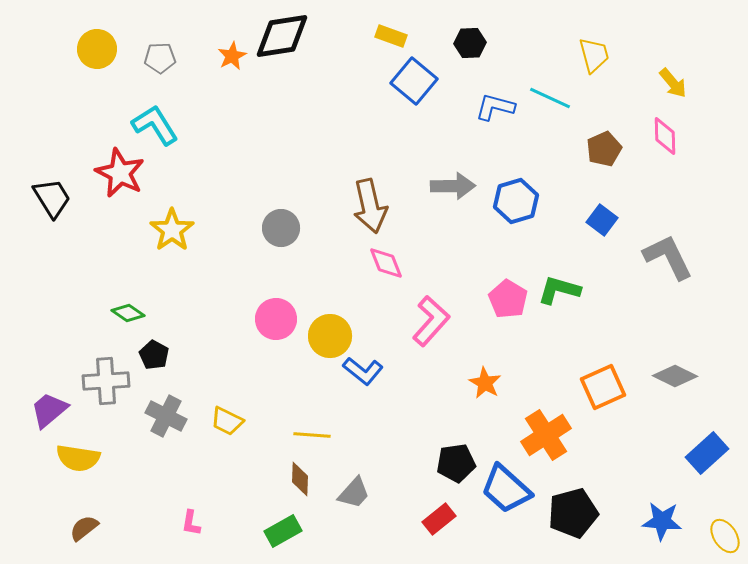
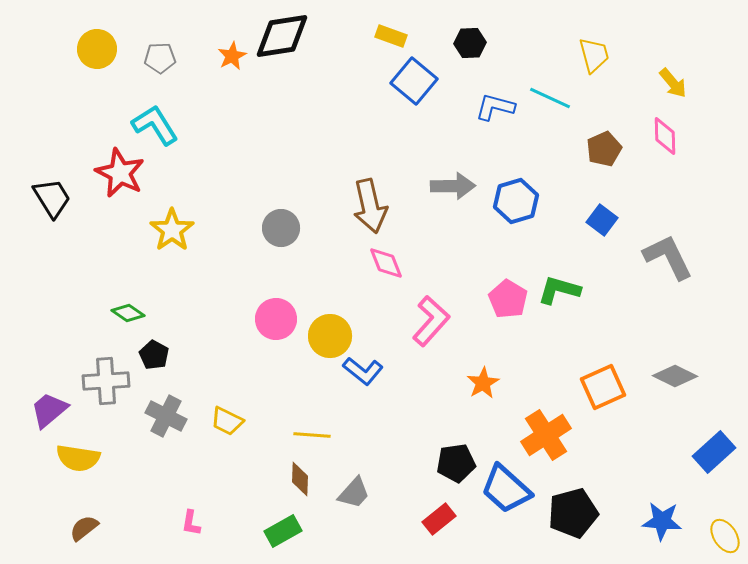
orange star at (485, 383): moved 2 px left; rotated 12 degrees clockwise
blue rectangle at (707, 453): moved 7 px right, 1 px up
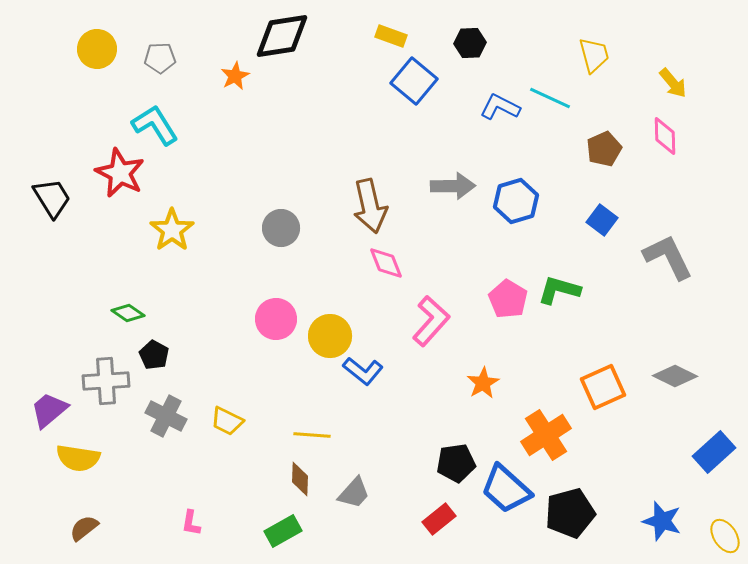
orange star at (232, 56): moved 3 px right, 20 px down
blue L-shape at (495, 107): moved 5 px right; rotated 12 degrees clockwise
black pentagon at (573, 513): moved 3 px left
blue star at (662, 521): rotated 12 degrees clockwise
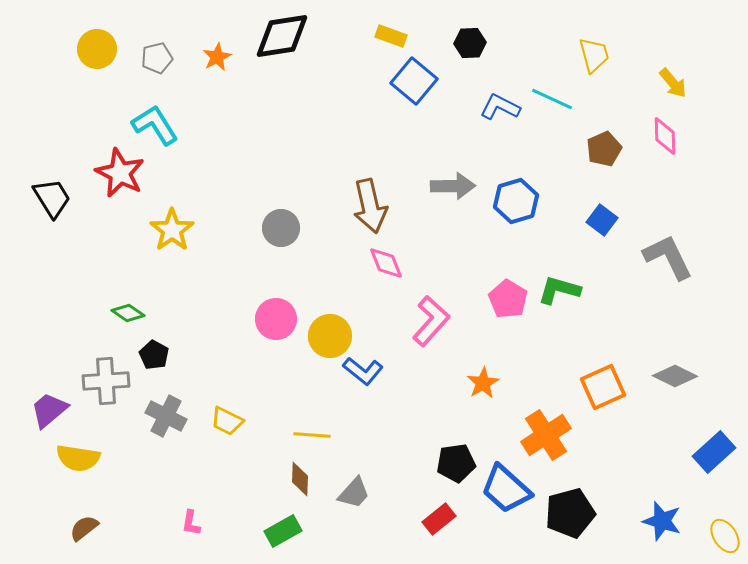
gray pentagon at (160, 58): moved 3 px left; rotated 12 degrees counterclockwise
orange star at (235, 76): moved 18 px left, 19 px up
cyan line at (550, 98): moved 2 px right, 1 px down
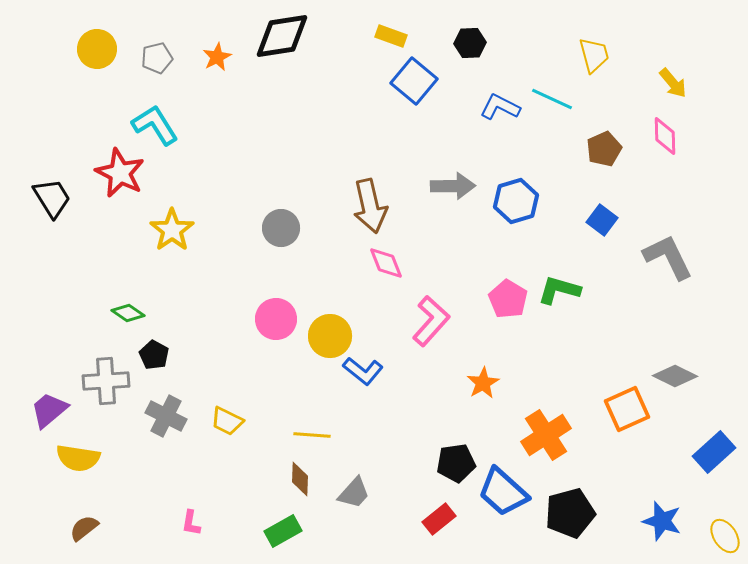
orange square at (603, 387): moved 24 px right, 22 px down
blue trapezoid at (506, 489): moved 3 px left, 3 px down
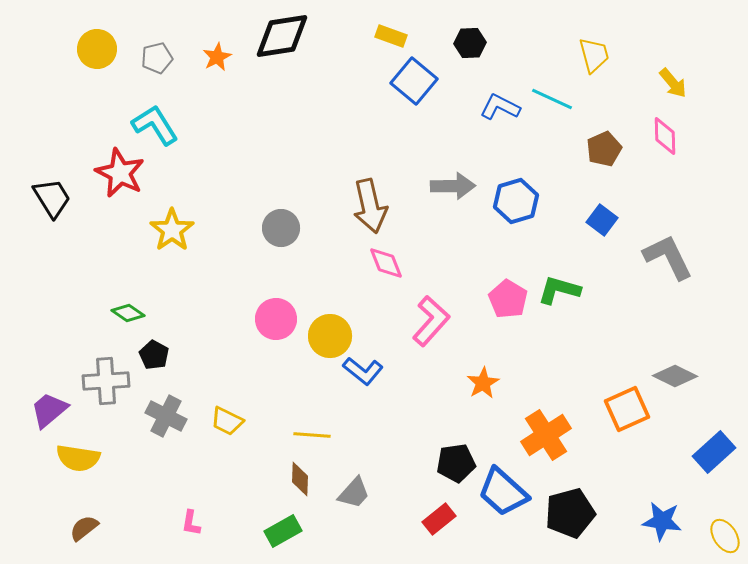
blue star at (662, 521): rotated 9 degrees counterclockwise
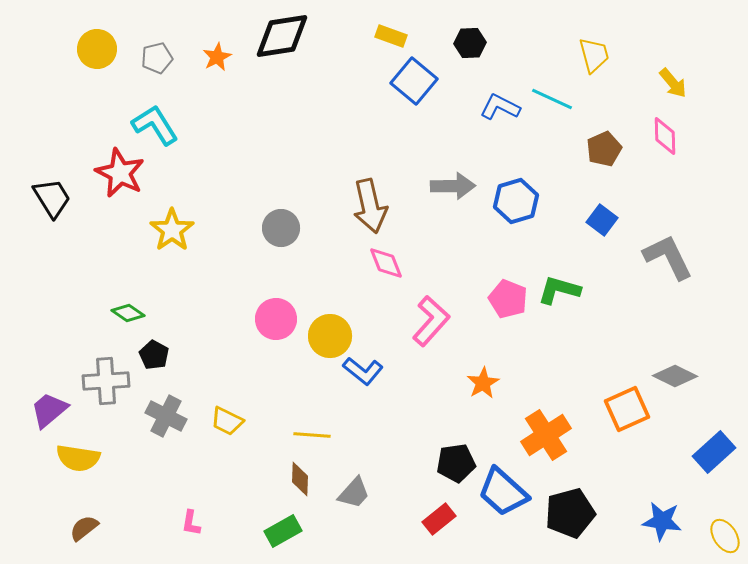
pink pentagon at (508, 299): rotated 9 degrees counterclockwise
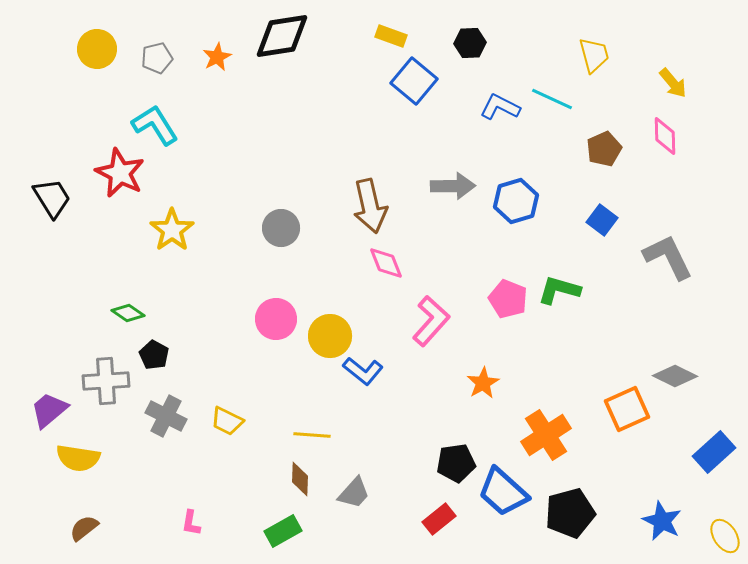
blue star at (662, 521): rotated 18 degrees clockwise
